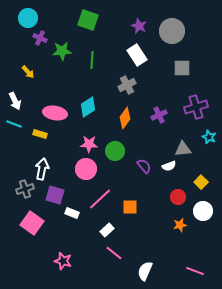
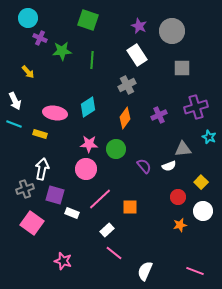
green circle at (115, 151): moved 1 px right, 2 px up
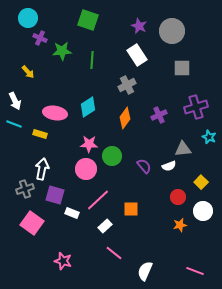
green circle at (116, 149): moved 4 px left, 7 px down
pink line at (100, 199): moved 2 px left, 1 px down
orange square at (130, 207): moved 1 px right, 2 px down
white rectangle at (107, 230): moved 2 px left, 4 px up
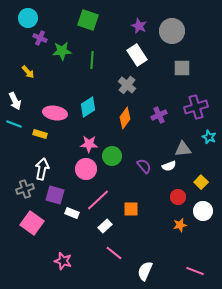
gray cross at (127, 85): rotated 24 degrees counterclockwise
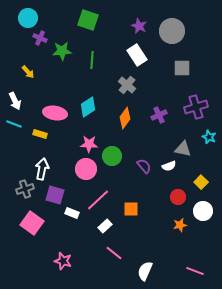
gray triangle at (183, 149): rotated 18 degrees clockwise
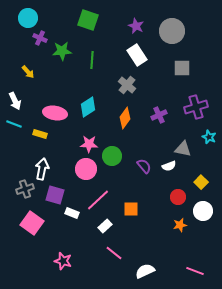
purple star at (139, 26): moved 3 px left
white semicircle at (145, 271): rotated 42 degrees clockwise
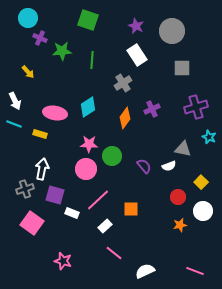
gray cross at (127, 85): moved 4 px left, 2 px up; rotated 18 degrees clockwise
purple cross at (159, 115): moved 7 px left, 6 px up
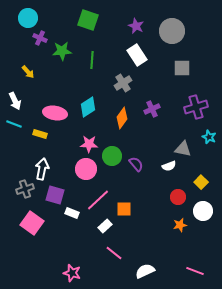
orange diamond at (125, 118): moved 3 px left
purple semicircle at (144, 166): moved 8 px left, 2 px up
orange square at (131, 209): moved 7 px left
pink star at (63, 261): moved 9 px right, 12 px down
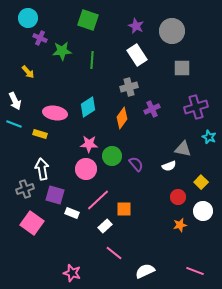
gray cross at (123, 83): moved 6 px right, 4 px down; rotated 18 degrees clockwise
white arrow at (42, 169): rotated 20 degrees counterclockwise
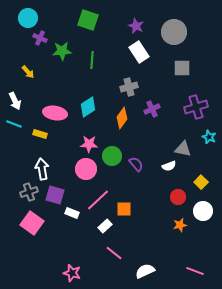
gray circle at (172, 31): moved 2 px right, 1 px down
white rectangle at (137, 55): moved 2 px right, 3 px up
gray cross at (25, 189): moved 4 px right, 3 px down
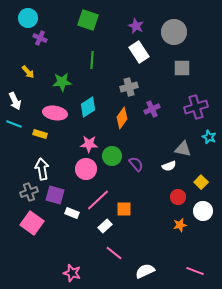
green star at (62, 51): moved 31 px down
